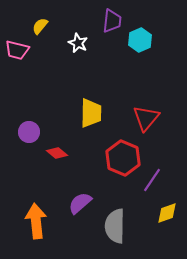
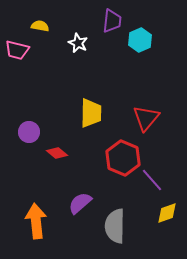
yellow semicircle: rotated 60 degrees clockwise
purple line: rotated 75 degrees counterclockwise
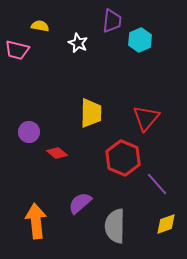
purple line: moved 5 px right, 4 px down
yellow diamond: moved 1 px left, 11 px down
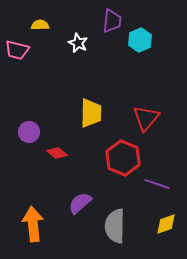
yellow semicircle: moved 1 px up; rotated 12 degrees counterclockwise
purple line: rotated 30 degrees counterclockwise
orange arrow: moved 3 px left, 3 px down
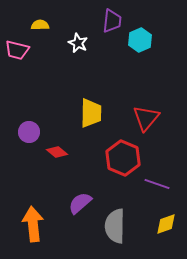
red diamond: moved 1 px up
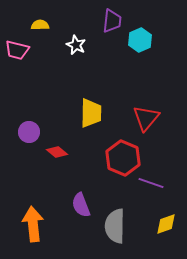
white star: moved 2 px left, 2 px down
purple line: moved 6 px left, 1 px up
purple semicircle: moved 1 px right, 2 px down; rotated 70 degrees counterclockwise
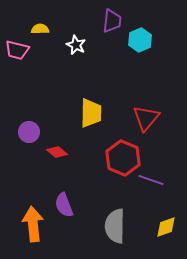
yellow semicircle: moved 4 px down
purple line: moved 3 px up
purple semicircle: moved 17 px left
yellow diamond: moved 3 px down
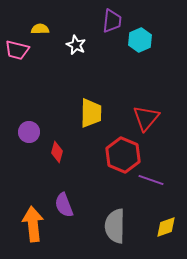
red diamond: rotated 65 degrees clockwise
red hexagon: moved 3 px up
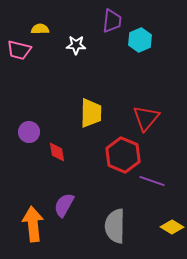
white star: rotated 24 degrees counterclockwise
pink trapezoid: moved 2 px right
red diamond: rotated 25 degrees counterclockwise
purple line: moved 1 px right, 1 px down
purple semicircle: rotated 50 degrees clockwise
yellow diamond: moved 6 px right; rotated 50 degrees clockwise
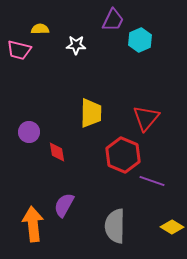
purple trapezoid: moved 1 px right, 1 px up; rotated 20 degrees clockwise
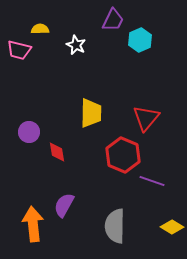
white star: rotated 24 degrees clockwise
